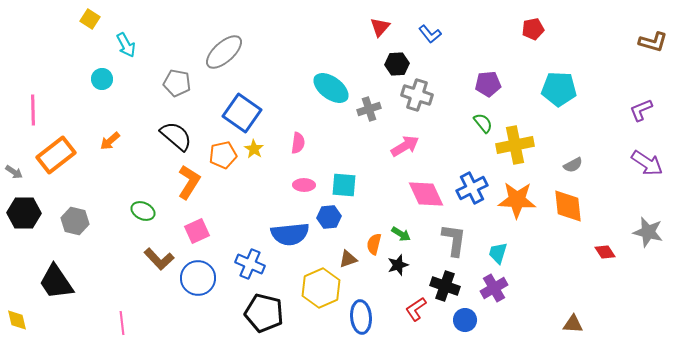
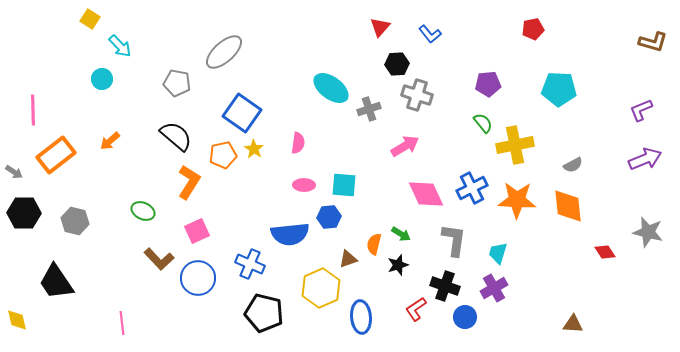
cyan arrow at (126, 45): moved 6 px left, 1 px down; rotated 15 degrees counterclockwise
purple arrow at (647, 163): moved 2 px left, 4 px up; rotated 56 degrees counterclockwise
blue circle at (465, 320): moved 3 px up
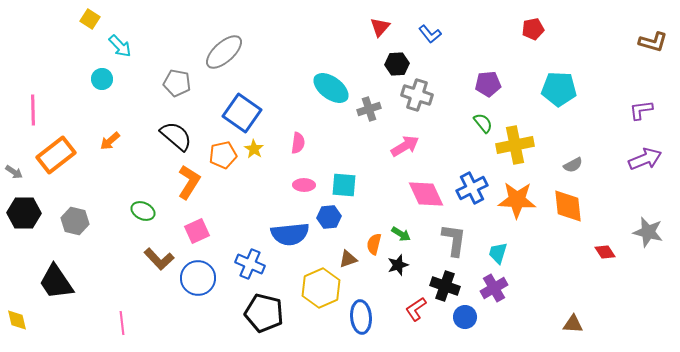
purple L-shape at (641, 110): rotated 15 degrees clockwise
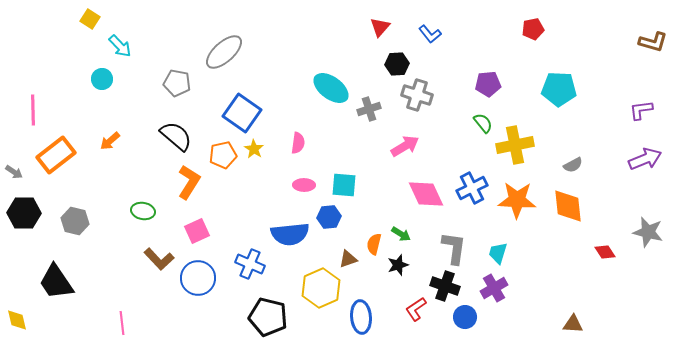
green ellipse at (143, 211): rotated 15 degrees counterclockwise
gray L-shape at (454, 240): moved 8 px down
black pentagon at (264, 313): moved 4 px right, 4 px down
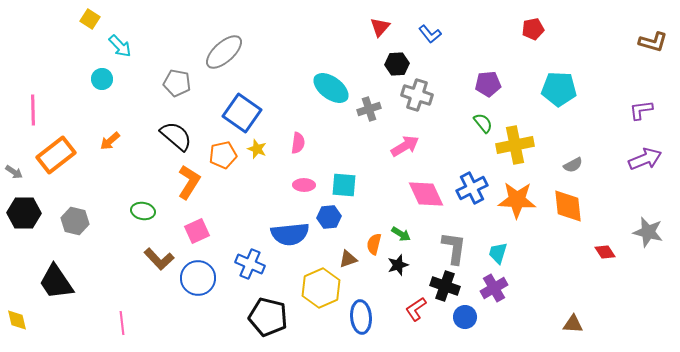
yellow star at (254, 149): moved 3 px right; rotated 12 degrees counterclockwise
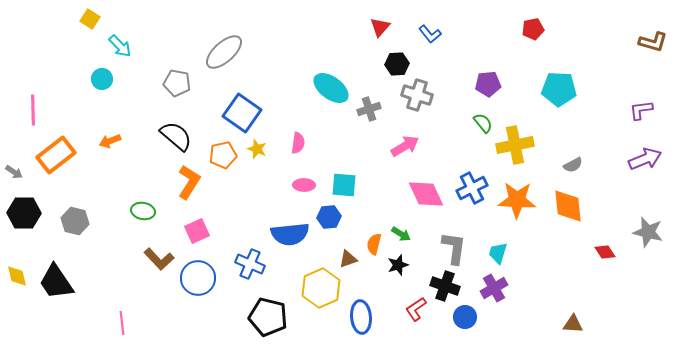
orange arrow at (110, 141): rotated 20 degrees clockwise
yellow diamond at (17, 320): moved 44 px up
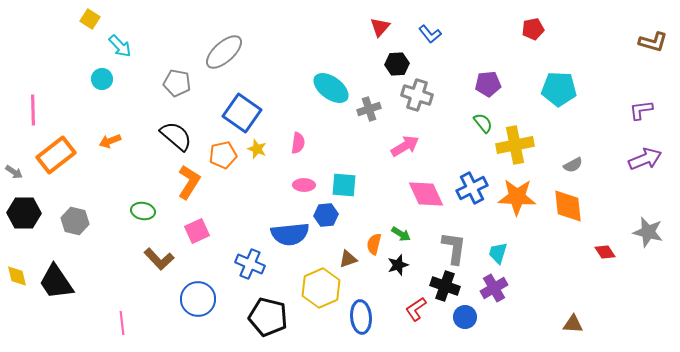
orange star at (517, 200): moved 3 px up
blue hexagon at (329, 217): moved 3 px left, 2 px up
blue circle at (198, 278): moved 21 px down
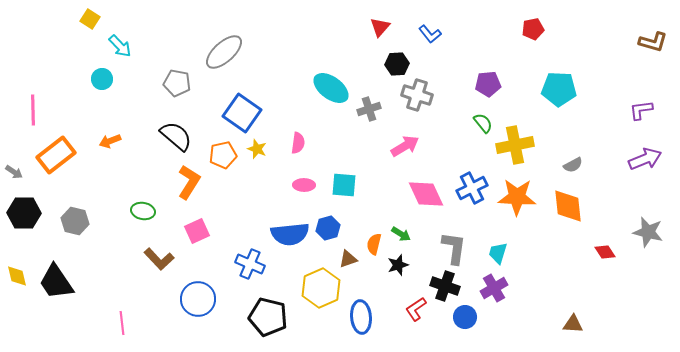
blue hexagon at (326, 215): moved 2 px right, 13 px down; rotated 10 degrees counterclockwise
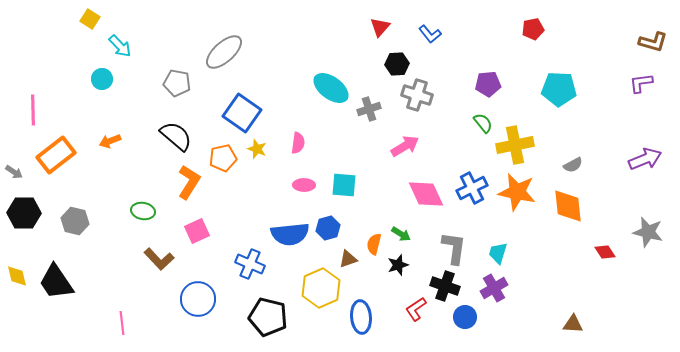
purple L-shape at (641, 110): moved 27 px up
orange pentagon at (223, 155): moved 3 px down
orange star at (517, 197): moved 5 px up; rotated 9 degrees clockwise
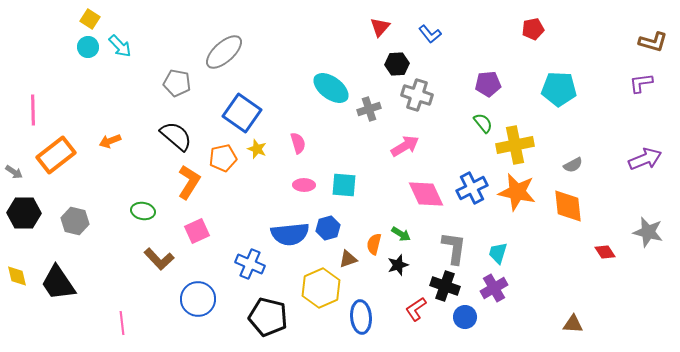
cyan circle at (102, 79): moved 14 px left, 32 px up
pink semicircle at (298, 143): rotated 25 degrees counterclockwise
black trapezoid at (56, 282): moved 2 px right, 1 px down
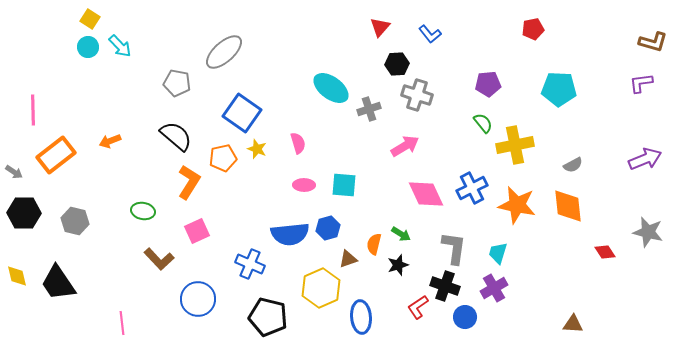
orange star at (517, 192): moved 13 px down
red L-shape at (416, 309): moved 2 px right, 2 px up
